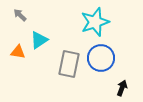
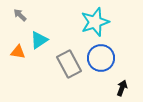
gray rectangle: rotated 40 degrees counterclockwise
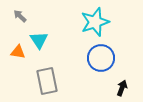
gray arrow: moved 1 px down
cyan triangle: rotated 30 degrees counterclockwise
gray rectangle: moved 22 px left, 17 px down; rotated 16 degrees clockwise
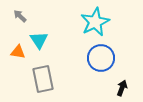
cyan star: rotated 8 degrees counterclockwise
gray rectangle: moved 4 px left, 2 px up
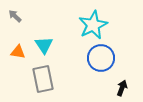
gray arrow: moved 5 px left
cyan star: moved 2 px left, 3 px down
cyan triangle: moved 5 px right, 5 px down
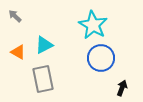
cyan star: rotated 16 degrees counterclockwise
cyan triangle: rotated 36 degrees clockwise
orange triangle: rotated 21 degrees clockwise
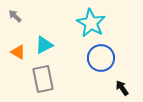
cyan star: moved 2 px left, 2 px up
black arrow: rotated 56 degrees counterclockwise
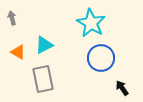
gray arrow: moved 3 px left, 2 px down; rotated 32 degrees clockwise
